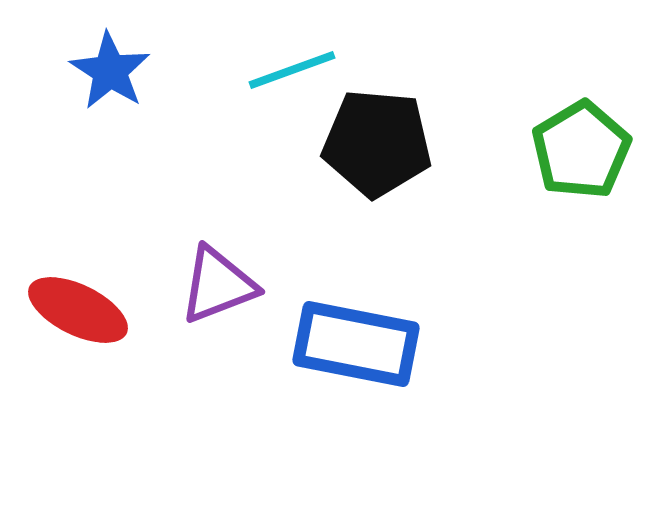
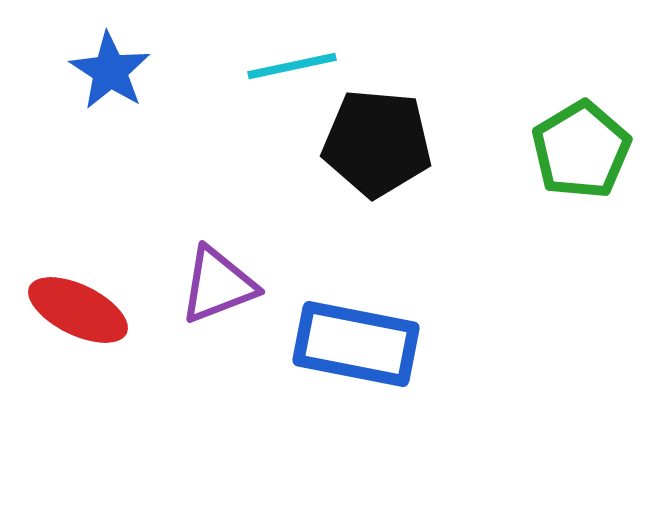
cyan line: moved 4 px up; rotated 8 degrees clockwise
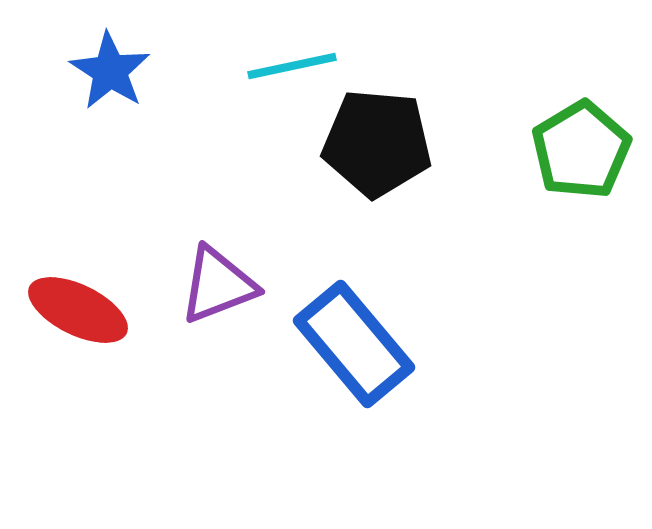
blue rectangle: moved 2 px left; rotated 39 degrees clockwise
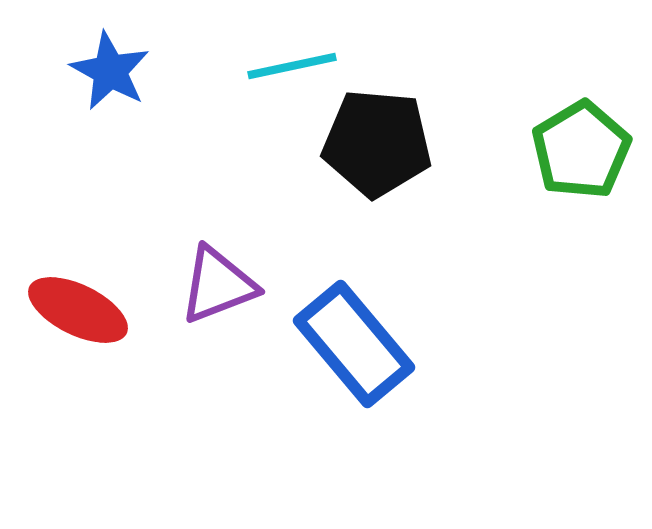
blue star: rotated 4 degrees counterclockwise
